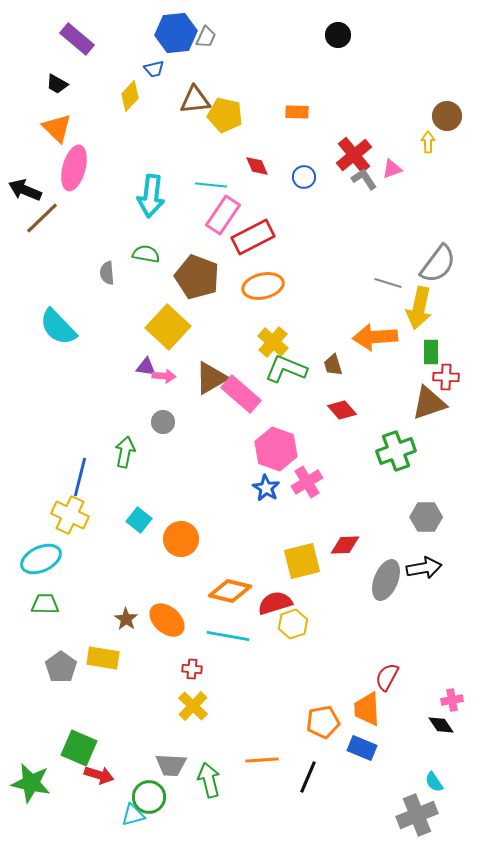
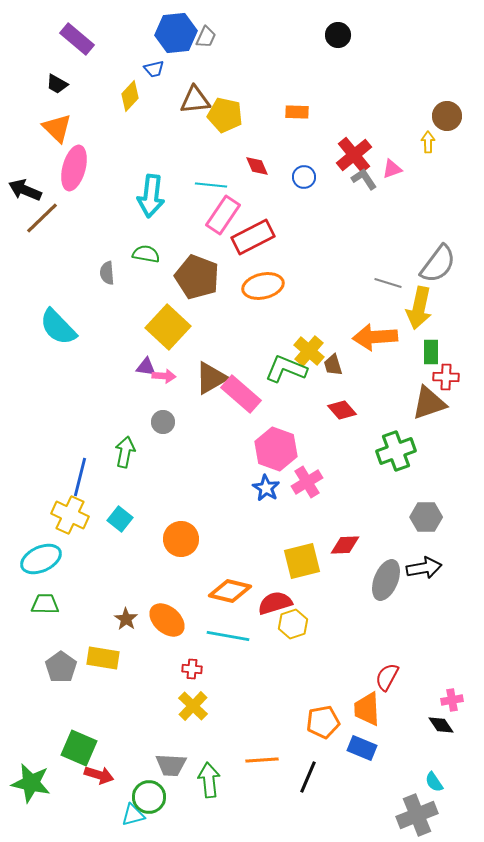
yellow cross at (273, 342): moved 36 px right, 9 px down
cyan square at (139, 520): moved 19 px left, 1 px up
green arrow at (209, 780): rotated 8 degrees clockwise
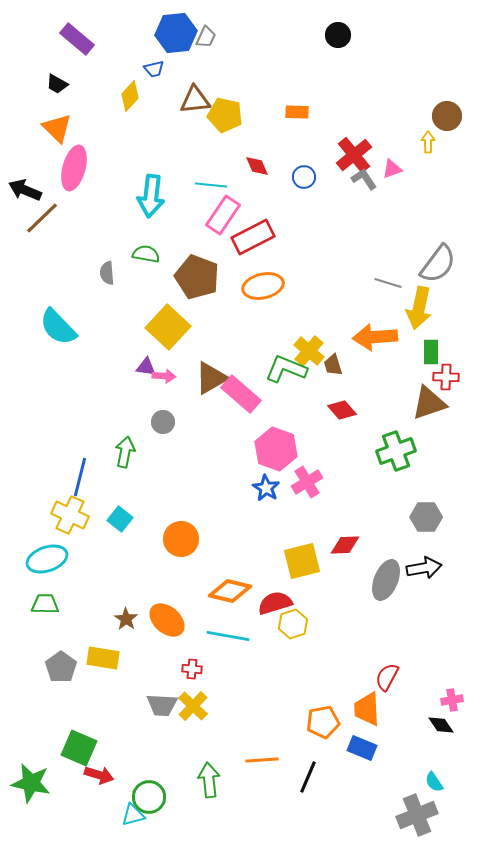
cyan ellipse at (41, 559): moved 6 px right; rotated 6 degrees clockwise
gray trapezoid at (171, 765): moved 9 px left, 60 px up
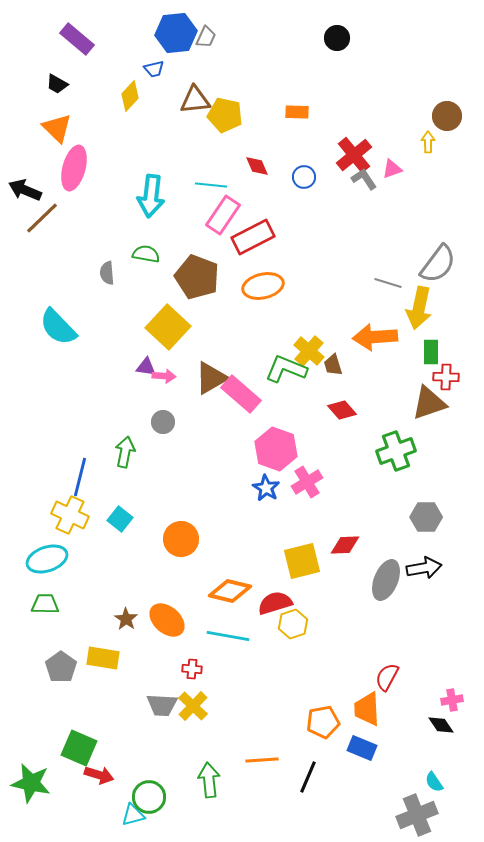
black circle at (338, 35): moved 1 px left, 3 px down
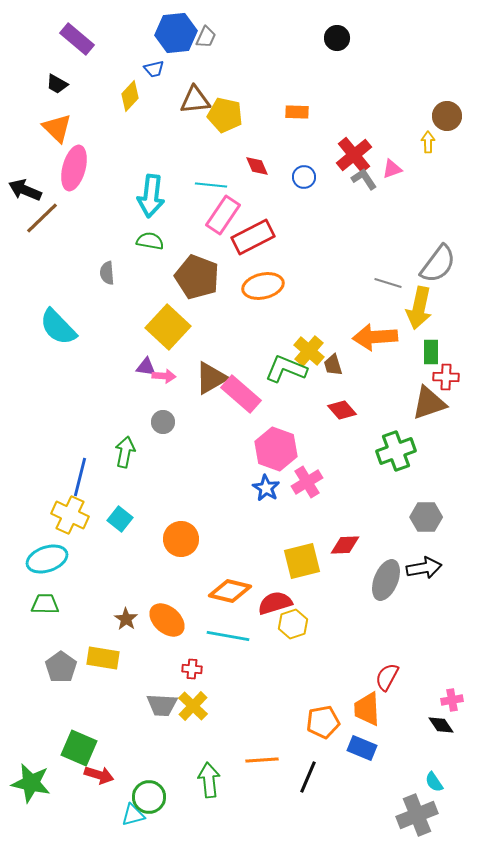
green semicircle at (146, 254): moved 4 px right, 13 px up
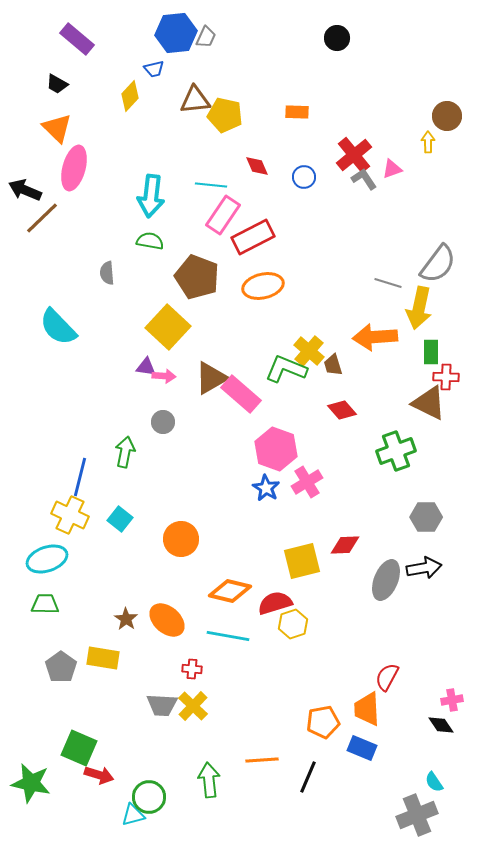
brown triangle at (429, 403): rotated 45 degrees clockwise
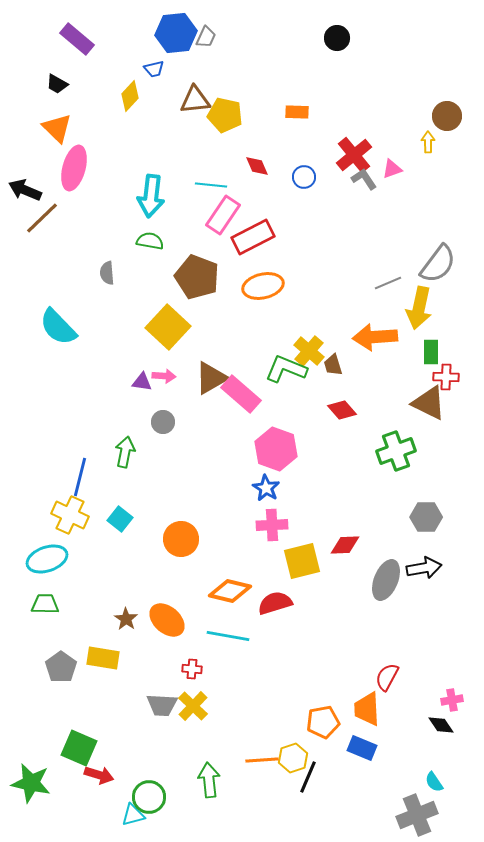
gray line at (388, 283): rotated 40 degrees counterclockwise
purple triangle at (146, 367): moved 4 px left, 15 px down
pink cross at (307, 482): moved 35 px left, 43 px down; rotated 28 degrees clockwise
yellow hexagon at (293, 624): moved 134 px down
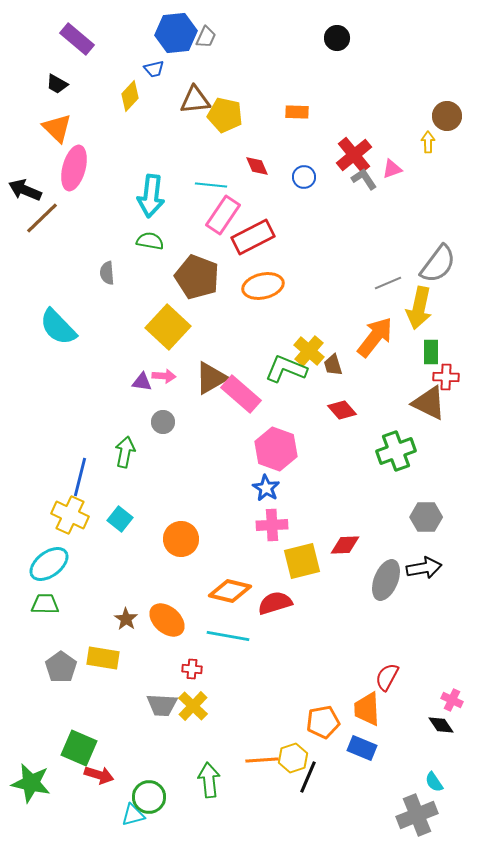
orange arrow at (375, 337): rotated 132 degrees clockwise
cyan ellipse at (47, 559): moved 2 px right, 5 px down; rotated 18 degrees counterclockwise
pink cross at (452, 700): rotated 35 degrees clockwise
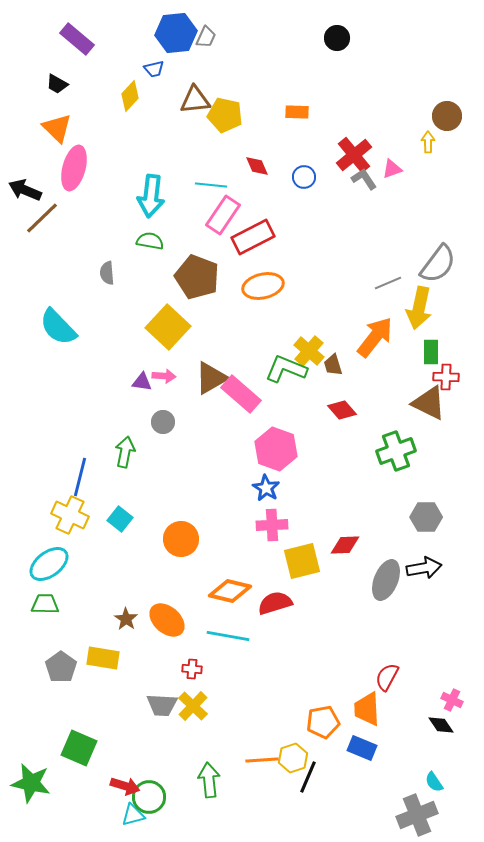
red arrow at (99, 775): moved 26 px right, 11 px down
